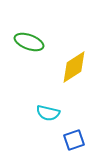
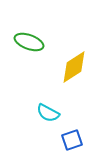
cyan semicircle: rotated 15 degrees clockwise
blue square: moved 2 px left
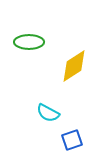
green ellipse: rotated 20 degrees counterclockwise
yellow diamond: moved 1 px up
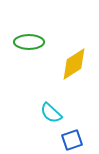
yellow diamond: moved 2 px up
cyan semicircle: moved 3 px right; rotated 15 degrees clockwise
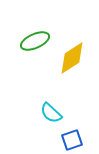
green ellipse: moved 6 px right, 1 px up; rotated 24 degrees counterclockwise
yellow diamond: moved 2 px left, 6 px up
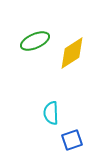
yellow diamond: moved 5 px up
cyan semicircle: rotated 45 degrees clockwise
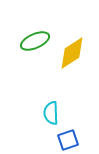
blue square: moved 4 px left
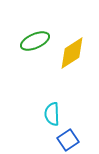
cyan semicircle: moved 1 px right, 1 px down
blue square: rotated 15 degrees counterclockwise
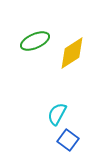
cyan semicircle: moved 5 px right; rotated 30 degrees clockwise
blue square: rotated 20 degrees counterclockwise
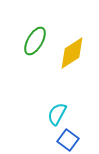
green ellipse: rotated 36 degrees counterclockwise
